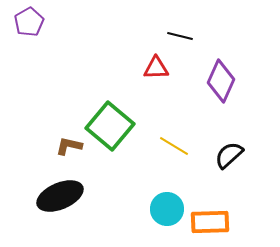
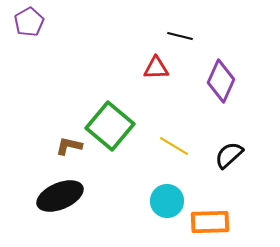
cyan circle: moved 8 px up
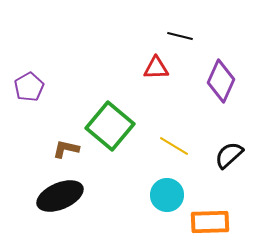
purple pentagon: moved 65 px down
brown L-shape: moved 3 px left, 3 px down
cyan circle: moved 6 px up
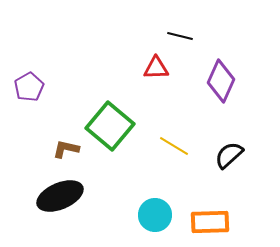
cyan circle: moved 12 px left, 20 px down
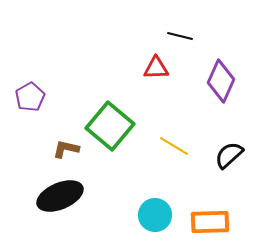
purple pentagon: moved 1 px right, 10 px down
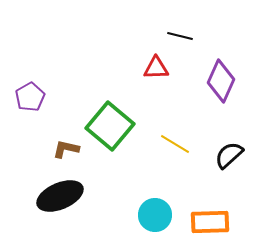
yellow line: moved 1 px right, 2 px up
